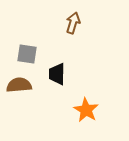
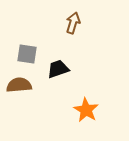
black trapezoid: moved 1 px right, 5 px up; rotated 70 degrees clockwise
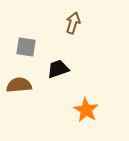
gray square: moved 1 px left, 7 px up
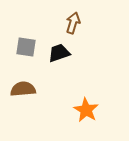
black trapezoid: moved 1 px right, 16 px up
brown semicircle: moved 4 px right, 4 px down
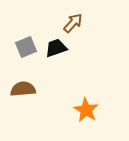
brown arrow: rotated 25 degrees clockwise
gray square: rotated 30 degrees counterclockwise
black trapezoid: moved 3 px left, 5 px up
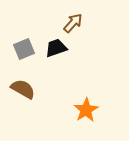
gray square: moved 2 px left, 2 px down
brown semicircle: rotated 35 degrees clockwise
orange star: rotated 10 degrees clockwise
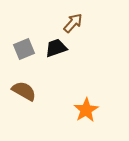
brown semicircle: moved 1 px right, 2 px down
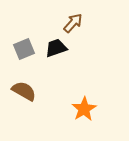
orange star: moved 2 px left, 1 px up
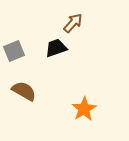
gray square: moved 10 px left, 2 px down
